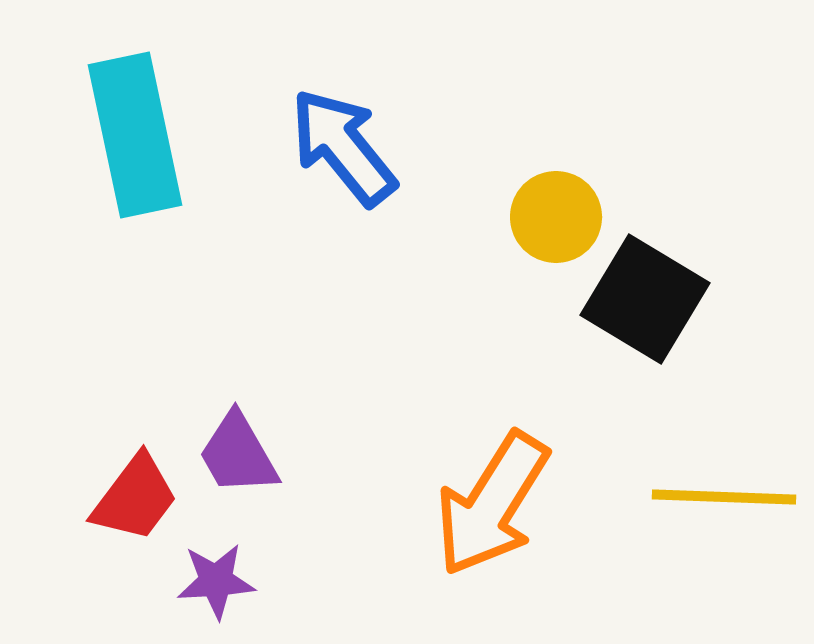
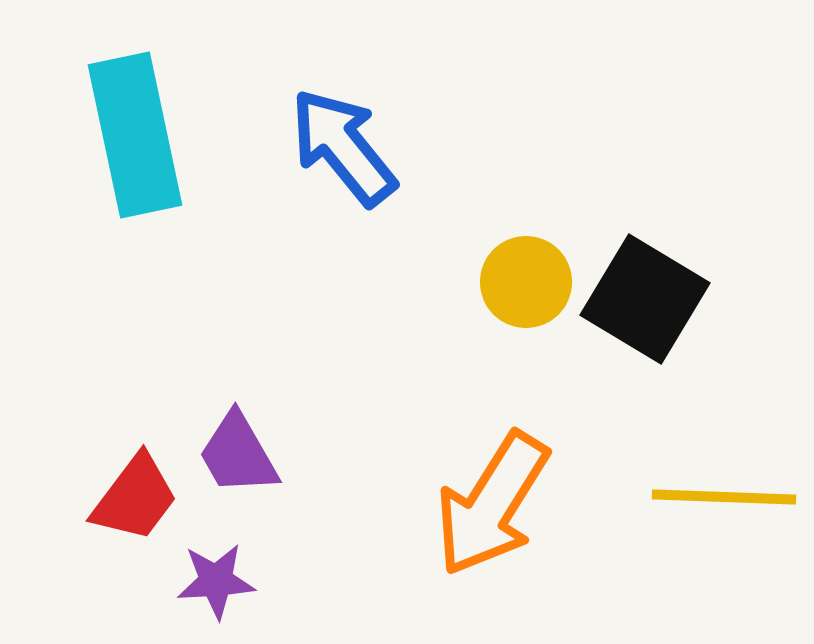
yellow circle: moved 30 px left, 65 px down
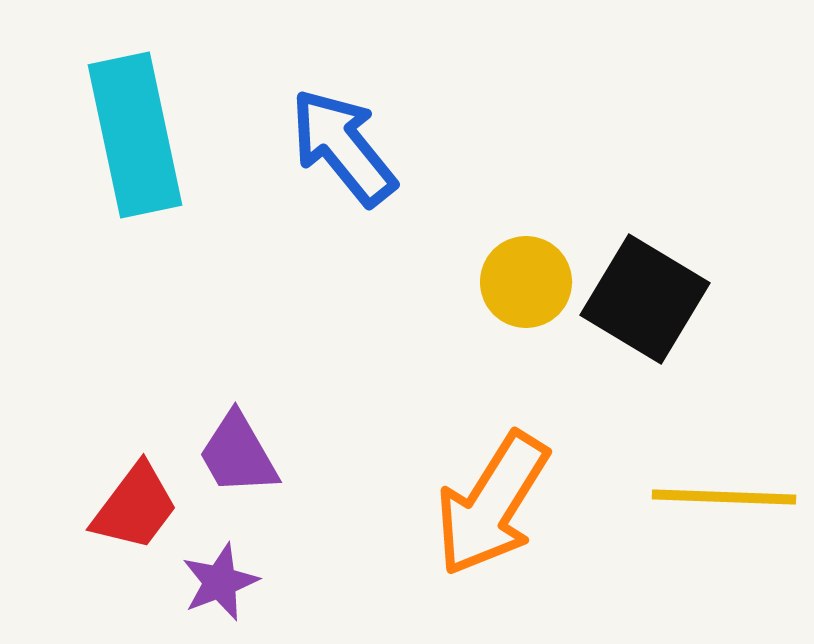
red trapezoid: moved 9 px down
purple star: moved 4 px right, 1 px down; rotated 18 degrees counterclockwise
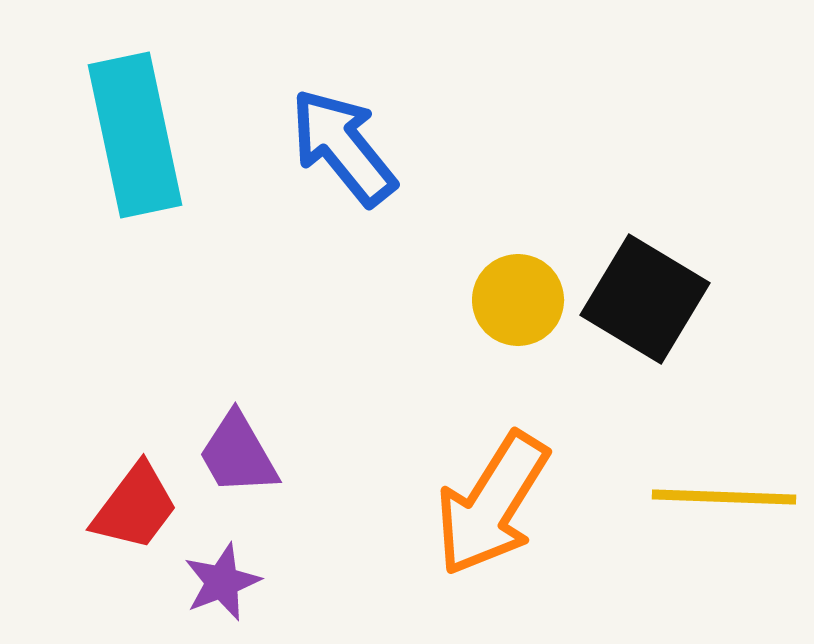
yellow circle: moved 8 px left, 18 px down
purple star: moved 2 px right
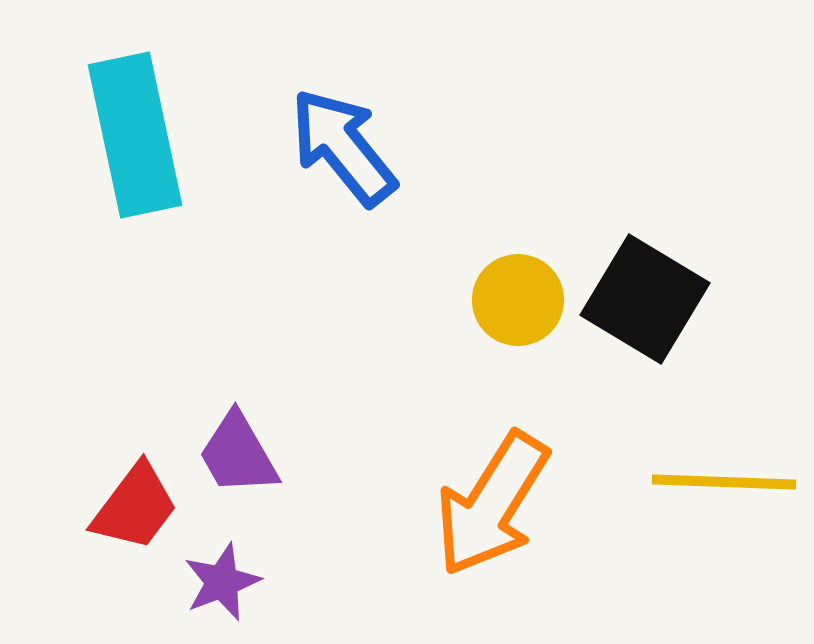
yellow line: moved 15 px up
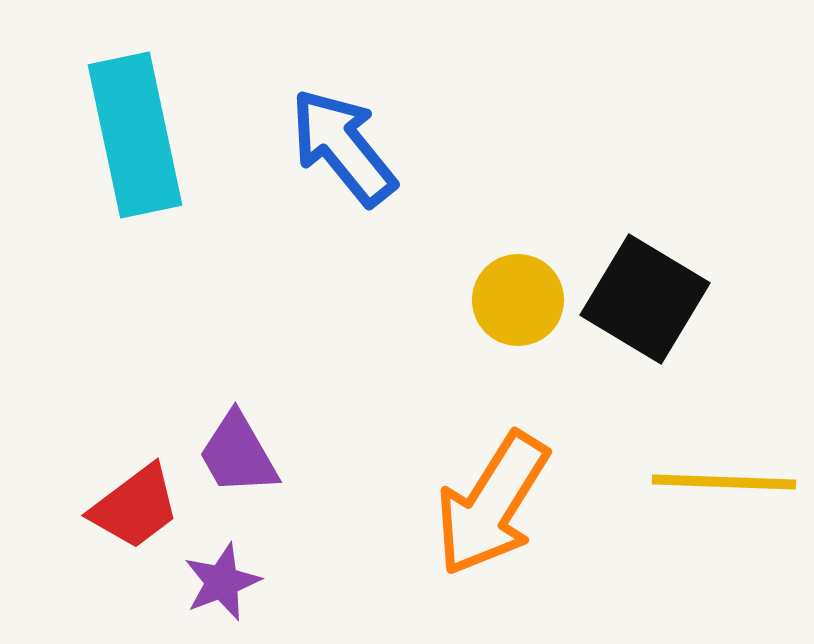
red trapezoid: rotated 16 degrees clockwise
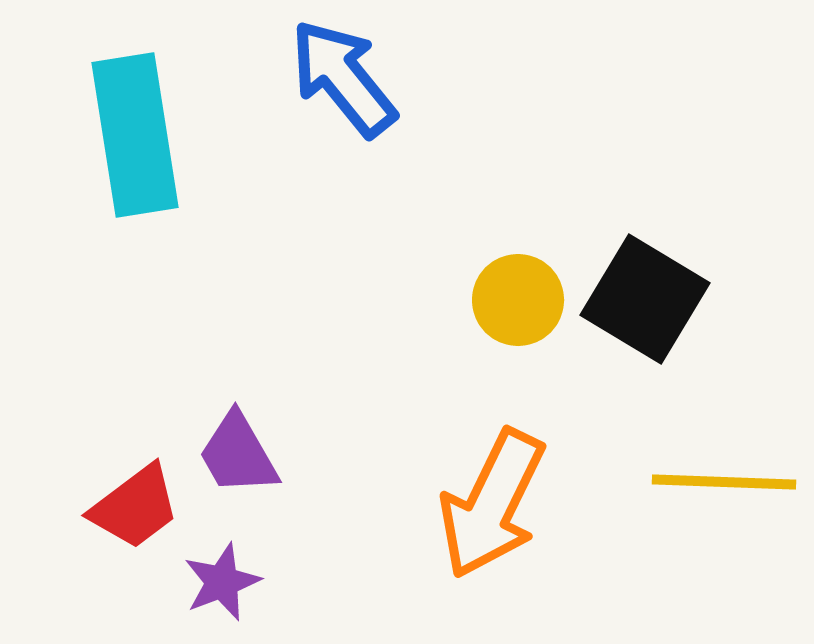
cyan rectangle: rotated 3 degrees clockwise
blue arrow: moved 69 px up
orange arrow: rotated 6 degrees counterclockwise
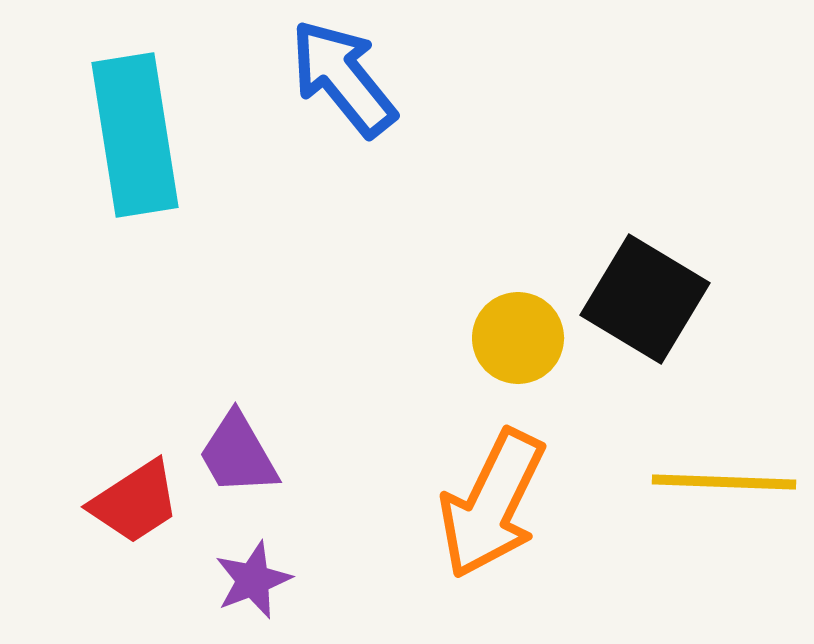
yellow circle: moved 38 px down
red trapezoid: moved 5 px up; rotated 4 degrees clockwise
purple star: moved 31 px right, 2 px up
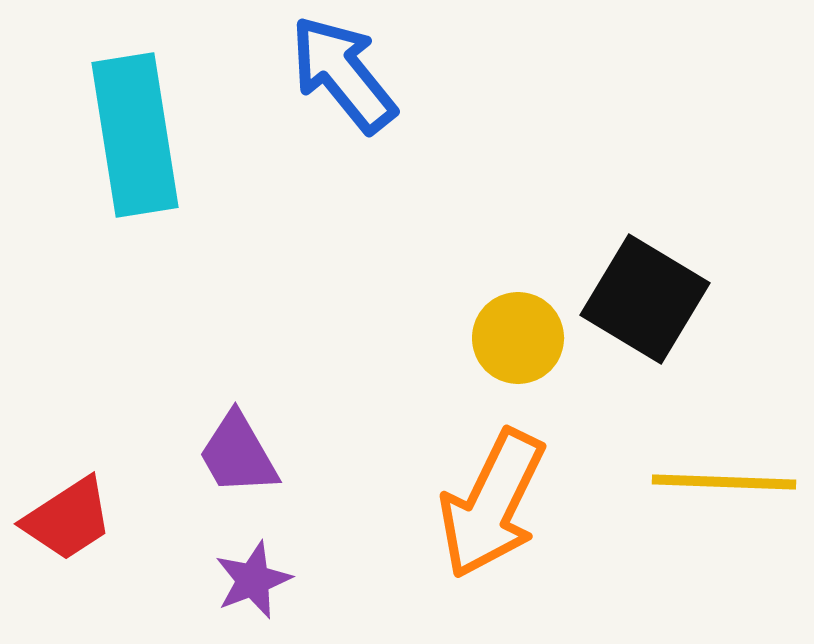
blue arrow: moved 4 px up
red trapezoid: moved 67 px left, 17 px down
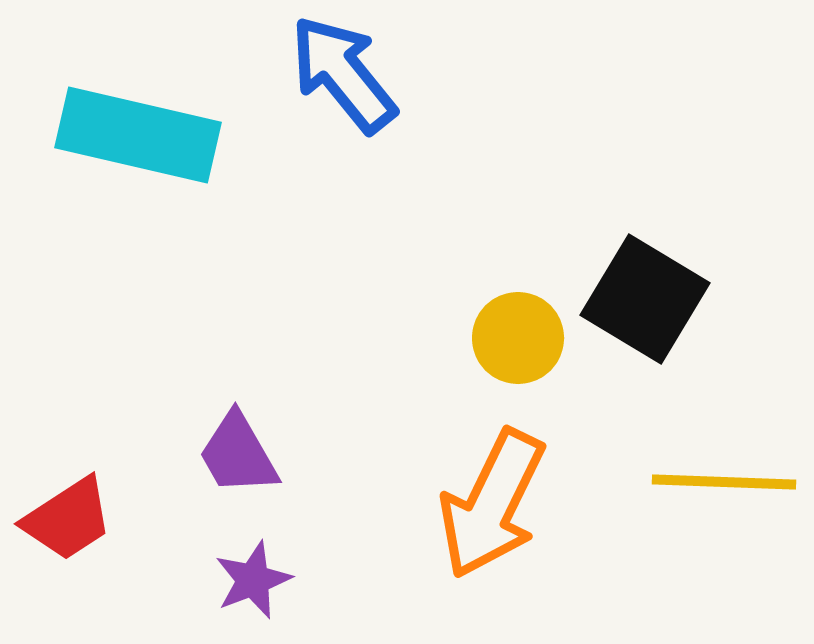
cyan rectangle: moved 3 px right; rotated 68 degrees counterclockwise
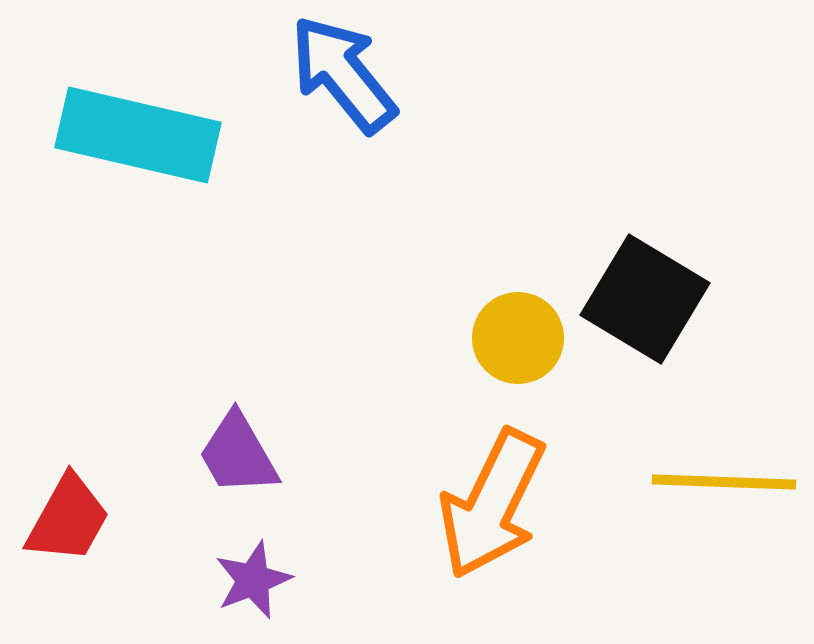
red trapezoid: rotated 28 degrees counterclockwise
